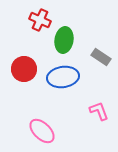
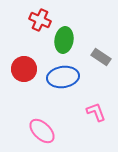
pink L-shape: moved 3 px left, 1 px down
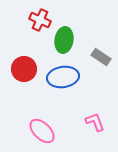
pink L-shape: moved 1 px left, 10 px down
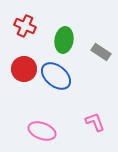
red cross: moved 15 px left, 6 px down
gray rectangle: moved 5 px up
blue ellipse: moved 7 px left, 1 px up; rotated 48 degrees clockwise
pink ellipse: rotated 24 degrees counterclockwise
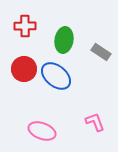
red cross: rotated 25 degrees counterclockwise
